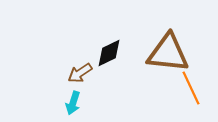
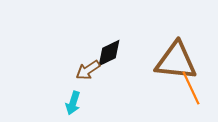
brown triangle: moved 8 px right, 8 px down
brown arrow: moved 8 px right, 3 px up
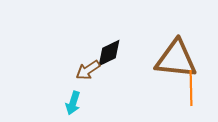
brown triangle: moved 2 px up
orange line: rotated 24 degrees clockwise
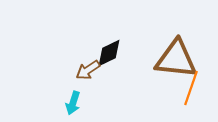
orange line: rotated 20 degrees clockwise
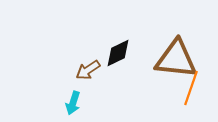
black diamond: moved 9 px right
